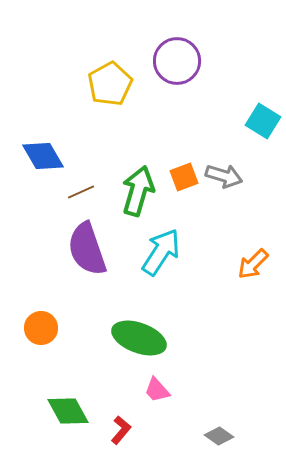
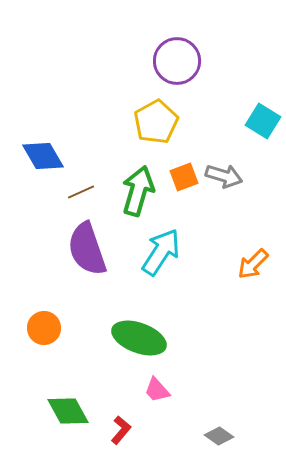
yellow pentagon: moved 46 px right, 38 px down
orange circle: moved 3 px right
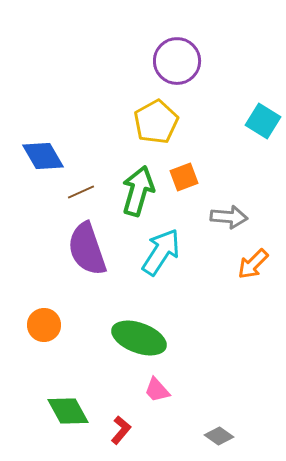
gray arrow: moved 5 px right, 41 px down; rotated 12 degrees counterclockwise
orange circle: moved 3 px up
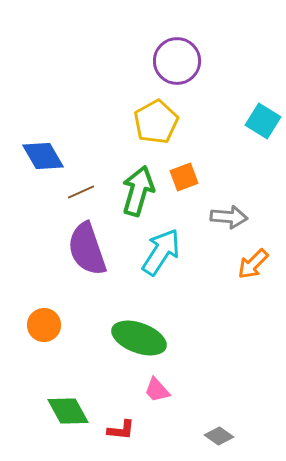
red L-shape: rotated 56 degrees clockwise
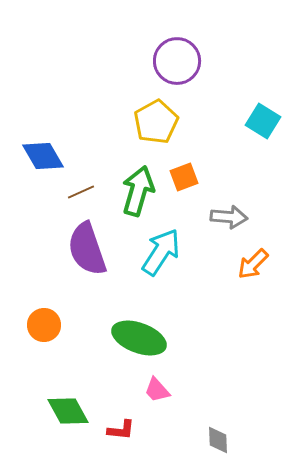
gray diamond: moved 1 px left, 4 px down; rotated 52 degrees clockwise
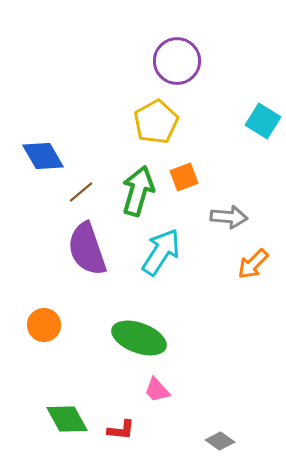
brown line: rotated 16 degrees counterclockwise
green diamond: moved 1 px left, 8 px down
gray diamond: moved 2 px right, 1 px down; rotated 52 degrees counterclockwise
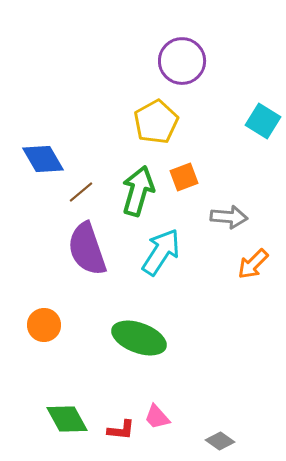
purple circle: moved 5 px right
blue diamond: moved 3 px down
pink trapezoid: moved 27 px down
